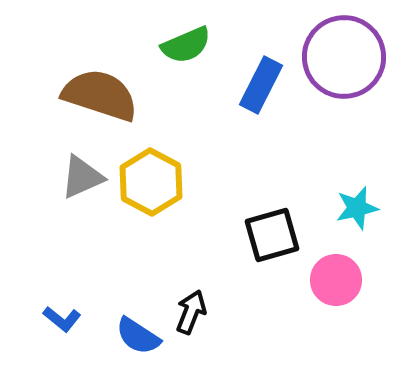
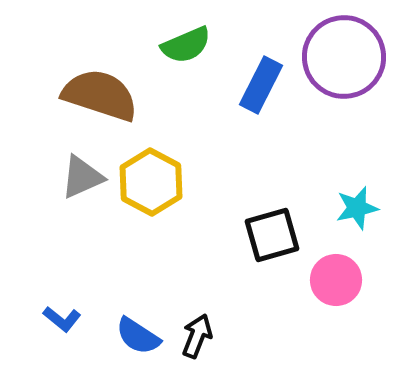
black arrow: moved 6 px right, 24 px down
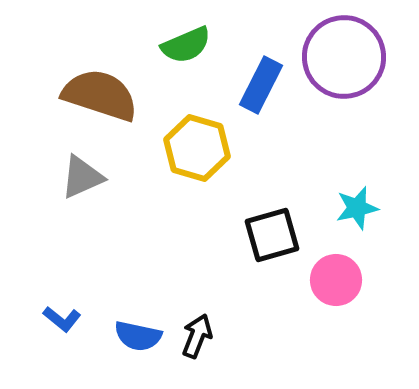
yellow hexagon: moved 46 px right, 34 px up; rotated 12 degrees counterclockwise
blue semicircle: rotated 21 degrees counterclockwise
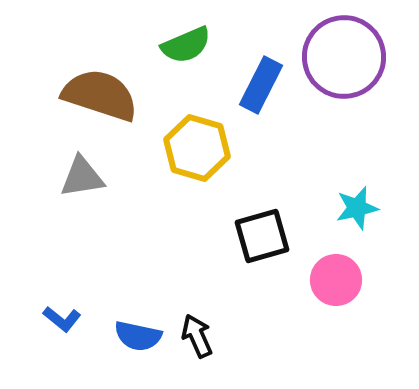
gray triangle: rotated 15 degrees clockwise
black square: moved 10 px left, 1 px down
black arrow: rotated 45 degrees counterclockwise
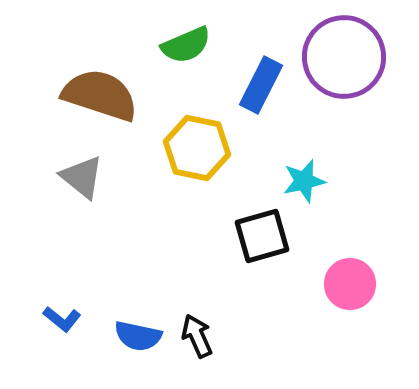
yellow hexagon: rotated 4 degrees counterclockwise
gray triangle: rotated 48 degrees clockwise
cyan star: moved 53 px left, 27 px up
pink circle: moved 14 px right, 4 px down
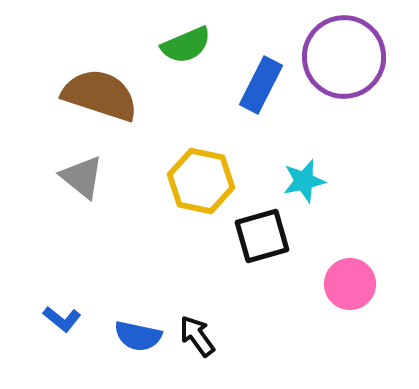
yellow hexagon: moved 4 px right, 33 px down
black arrow: rotated 12 degrees counterclockwise
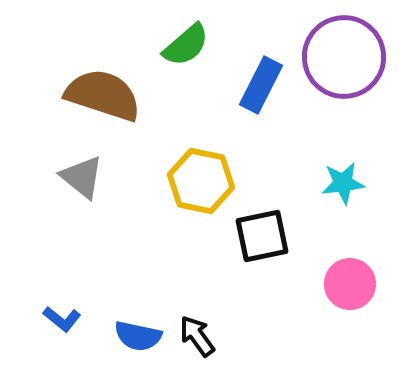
green semicircle: rotated 18 degrees counterclockwise
brown semicircle: moved 3 px right
cyan star: moved 39 px right, 2 px down; rotated 6 degrees clockwise
black square: rotated 4 degrees clockwise
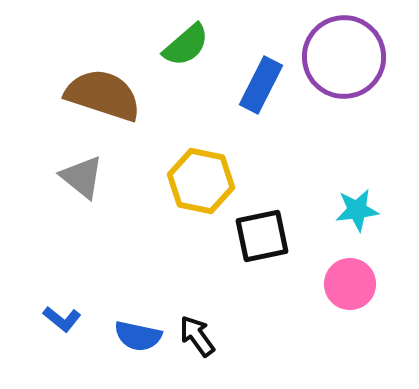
cyan star: moved 14 px right, 27 px down
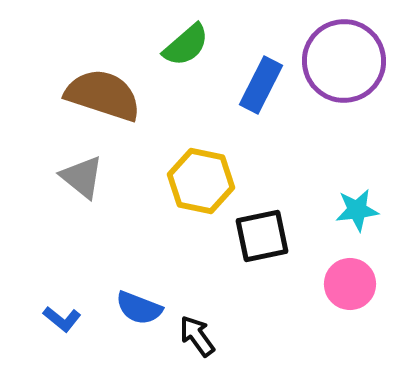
purple circle: moved 4 px down
blue semicircle: moved 1 px right, 28 px up; rotated 9 degrees clockwise
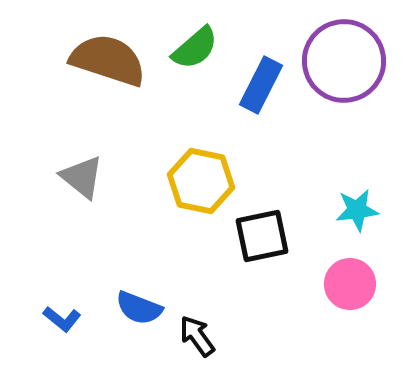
green semicircle: moved 9 px right, 3 px down
brown semicircle: moved 5 px right, 35 px up
